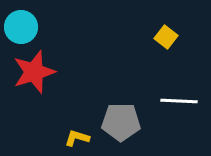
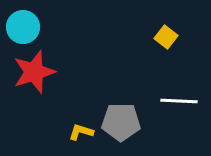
cyan circle: moved 2 px right
yellow L-shape: moved 4 px right, 6 px up
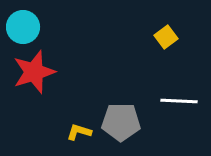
yellow square: rotated 15 degrees clockwise
yellow L-shape: moved 2 px left
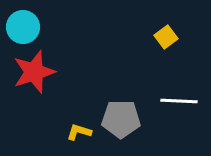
gray pentagon: moved 3 px up
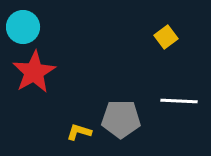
red star: rotated 12 degrees counterclockwise
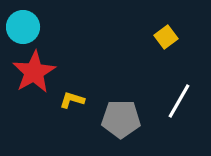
white line: rotated 63 degrees counterclockwise
yellow L-shape: moved 7 px left, 32 px up
